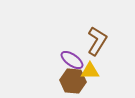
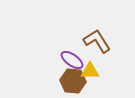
brown L-shape: rotated 64 degrees counterclockwise
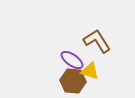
yellow triangle: rotated 18 degrees clockwise
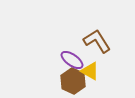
yellow triangle: rotated 12 degrees clockwise
brown hexagon: rotated 20 degrees clockwise
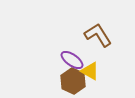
brown L-shape: moved 1 px right, 6 px up
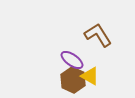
yellow triangle: moved 5 px down
brown hexagon: moved 1 px up
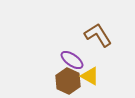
brown hexagon: moved 5 px left, 1 px down
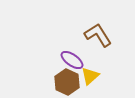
yellow triangle: rotated 48 degrees clockwise
brown hexagon: moved 1 px left, 1 px down
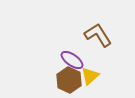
brown hexagon: moved 2 px right, 2 px up
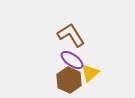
brown L-shape: moved 27 px left
yellow triangle: moved 3 px up
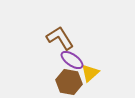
brown L-shape: moved 11 px left, 3 px down
brown hexagon: moved 2 px down; rotated 15 degrees counterclockwise
